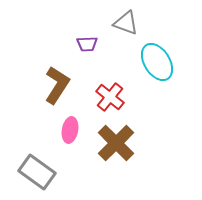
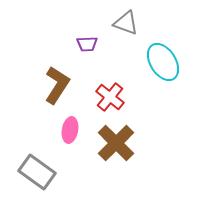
cyan ellipse: moved 6 px right
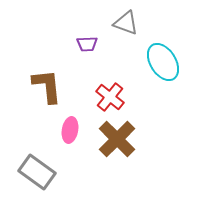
brown L-shape: moved 10 px left, 1 px down; rotated 39 degrees counterclockwise
brown cross: moved 1 px right, 4 px up
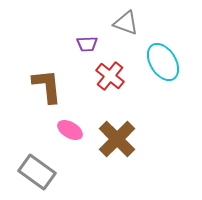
red cross: moved 21 px up
pink ellipse: rotated 70 degrees counterclockwise
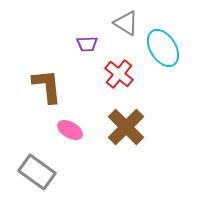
gray triangle: rotated 12 degrees clockwise
cyan ellipse: moved 14 px up
red cross: moved 9 px right, 2 px up
brown cross: moved 9 px right, 12 px up
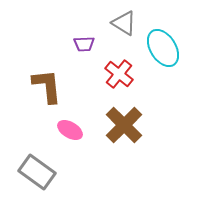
gray triangle: moved 2 px left
purple trapezoid: moved 3 px left
brown cross: moved 2 px left, 2 px up
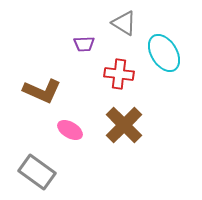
cyan ellipse: moved 1 px right, 5 px down
red cross: rotated 32 degrees counterclockwise
brown L-shape: moved 5 px left, 5 px down; rotated 120 degrees clockwise
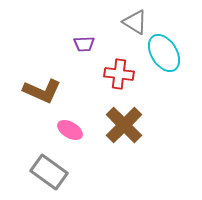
gray triangle: moved 11 px right, 1 px up
gray rectangle: moved 12 px right
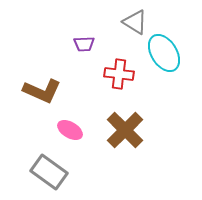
brown cross: moved 1 px right, 5 px down
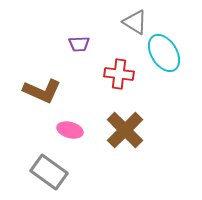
purple trapezoid: moved 5 px left
pink ellipse: rotated 15 degrees counterclockwise
